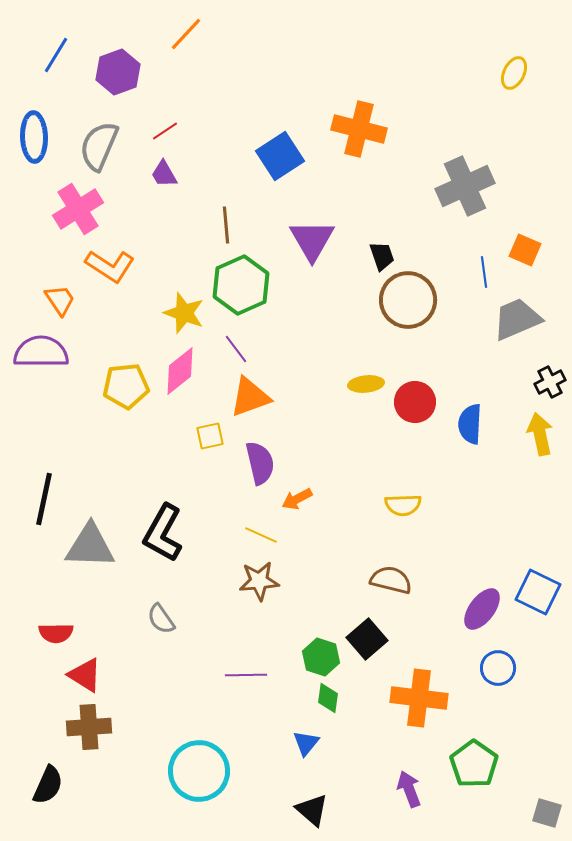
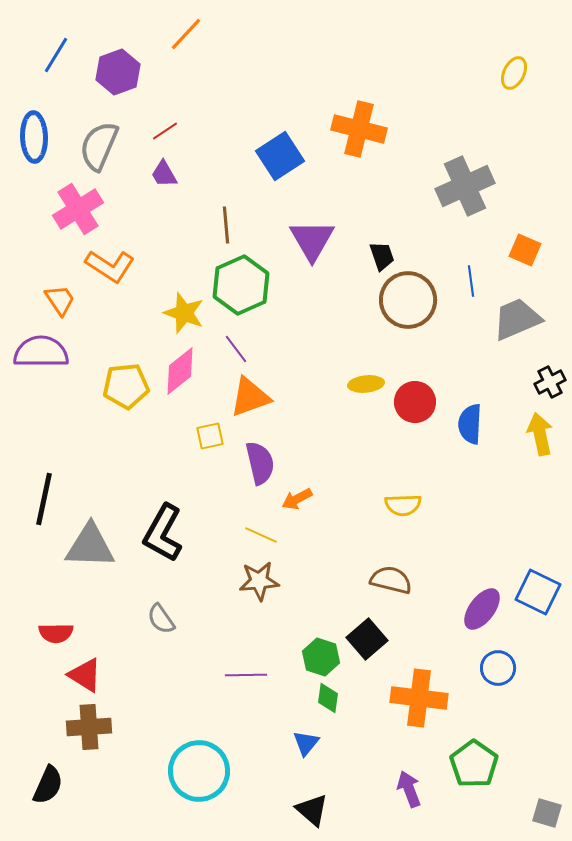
blue line at (484, 272): moved 13 px left, 9 px down
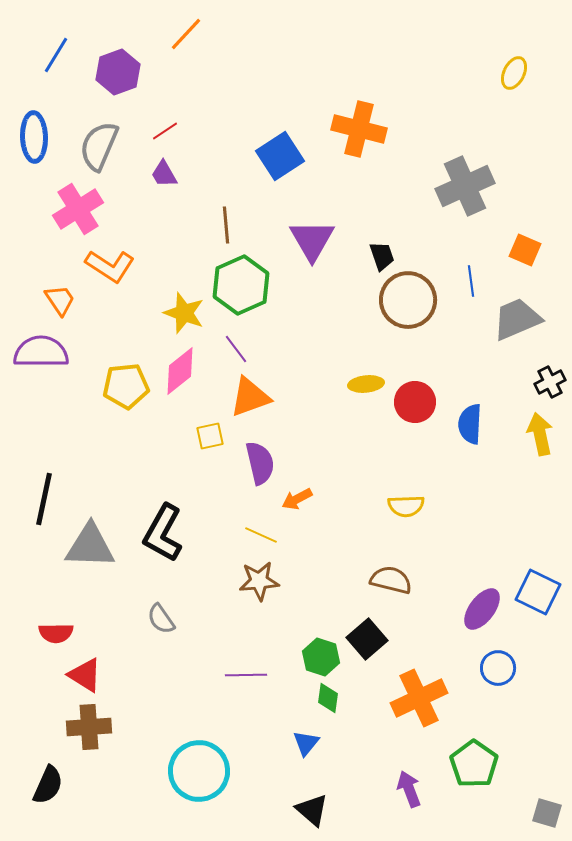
yellow semicircle at (403, 505): moved 3 px right, 1 px down
orange cross at (419, 698): rotated 32 degrees counterclockwise
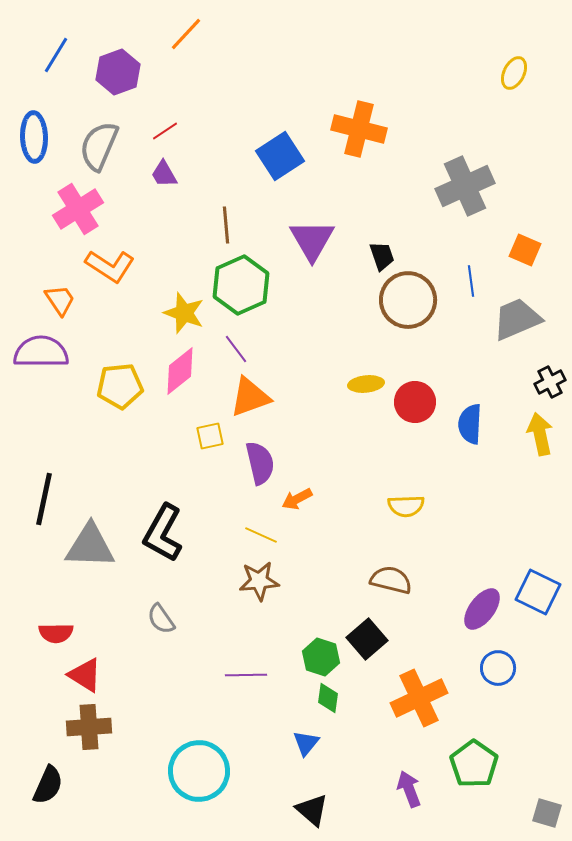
yellow pentagon at (126, 386): moved 6 px left
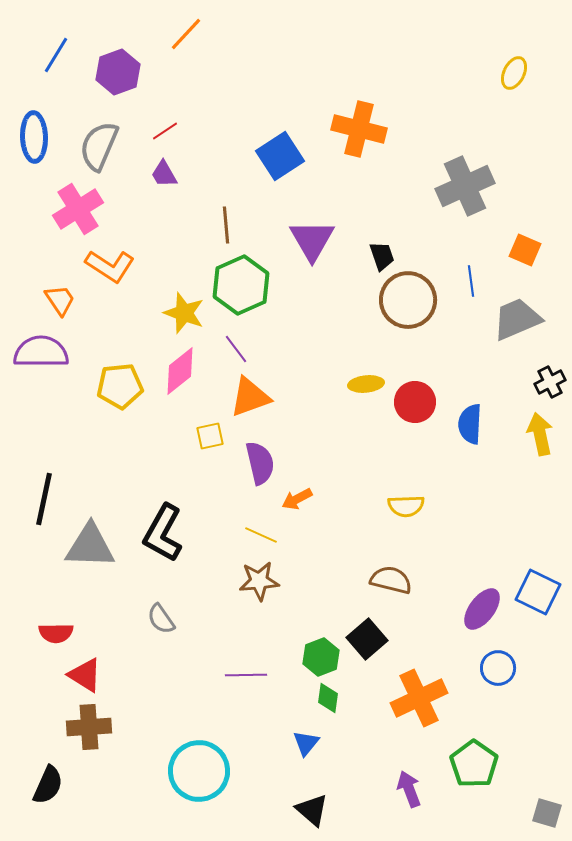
green hexagon at (321, 657): rotated 21 degrees clockwise
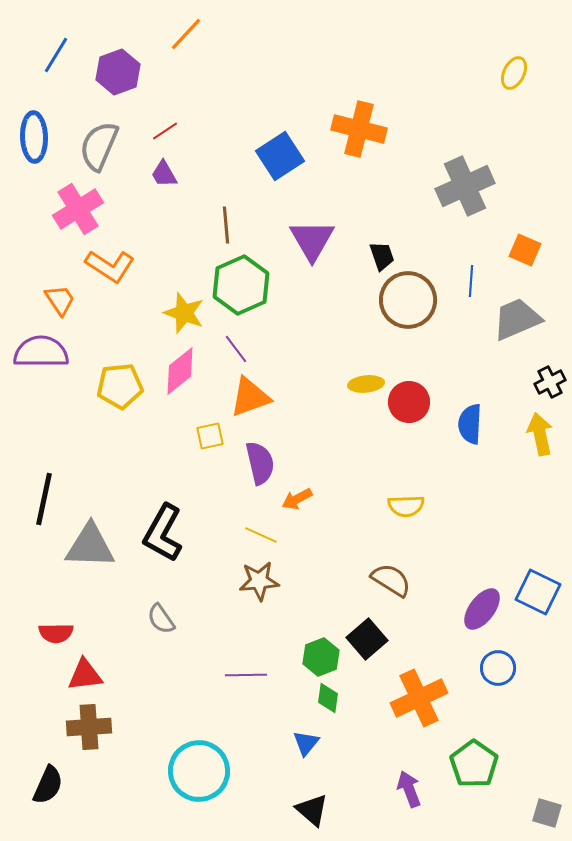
blue line at (471, 281): rotated 12 degrees clockwise
red circle at (415, 402): moved 6 px left
brown semicircle at (391, 580): rotated 18 degrees clockwise
red triangle at (85, 675): rotated 39 degrees counterclockwise
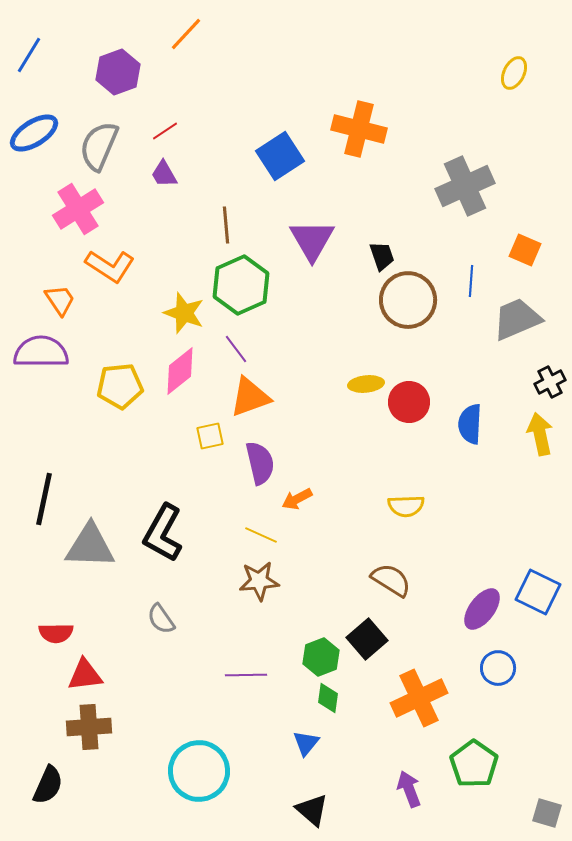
blue line at (56, 55): moved 27 px left
blue ellipse at (34, 137): moved 4 px up; rotated 60 degrees clockwise
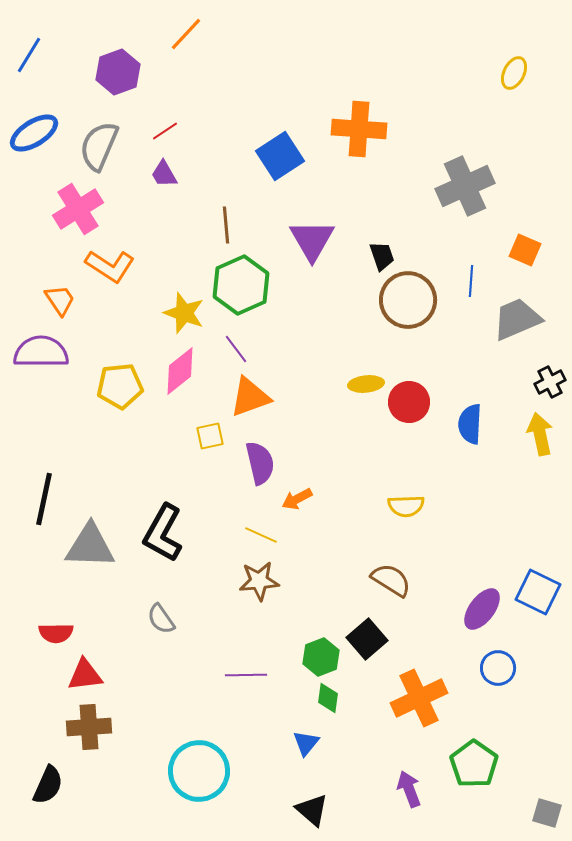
orange cross at (359, 129): rotated 10 degrees counterclockwise
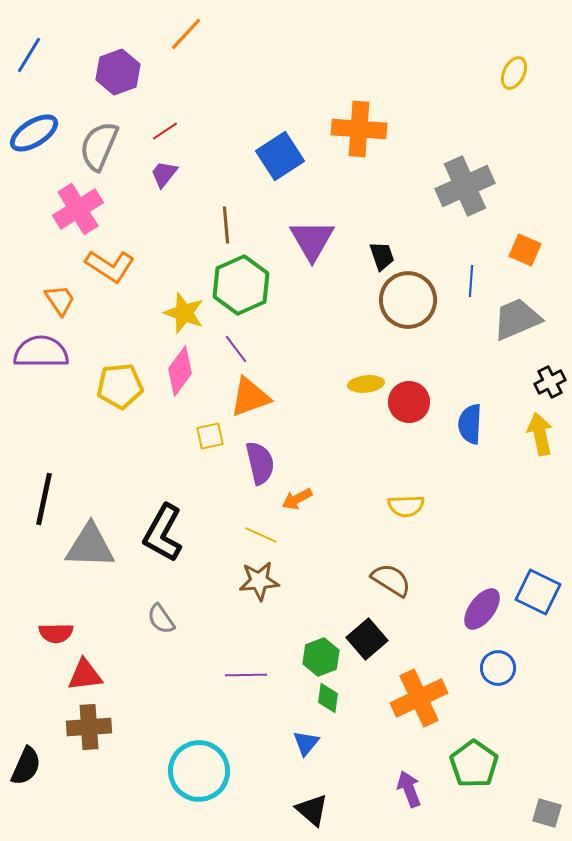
purple trapezoid at (164, 174): rotated 68 degrees clockwise
pink diamond at (180, 371): rotated 15 degrees counterclockwise
black semicircle at (48, 785): moved 22 px left, 19 px up
